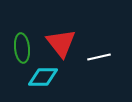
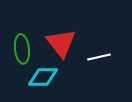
green ellipse: moved 1 px down
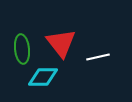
white line: moved 1 px left
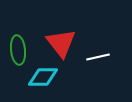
green ellipse: moved 4 px left, 1 px down
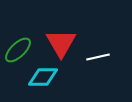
red triangle: rotated 8 degrees clockwise
green ellipse: rotated 52 degrees clockwise
